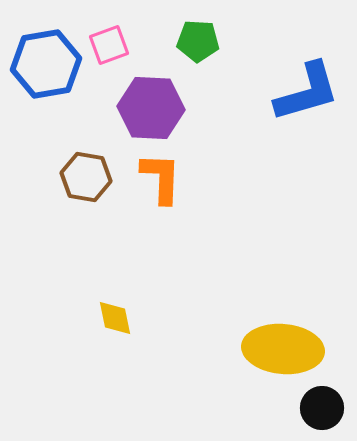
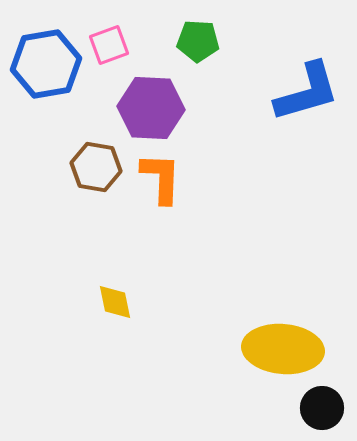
brown hexagon: moved 10 px right, 10 px up
yellow diamond: moved 16 px up
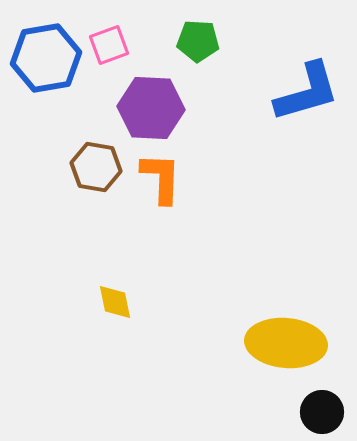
blue hexagon: moved 6 px up
yellow ellipse: moved 3 px right, 6 px up
black circle: moved 4 px down
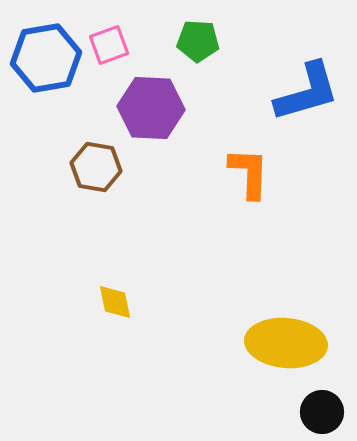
orange L-shape: moved 88 px right, 5 px up
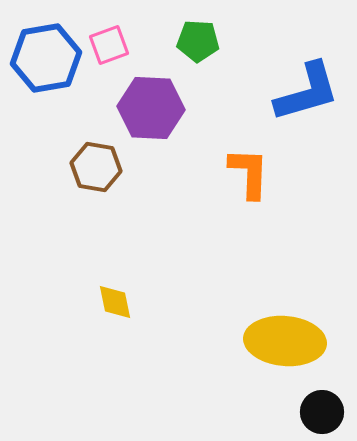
yellow ellipse: moved 1 px left, 2 px up
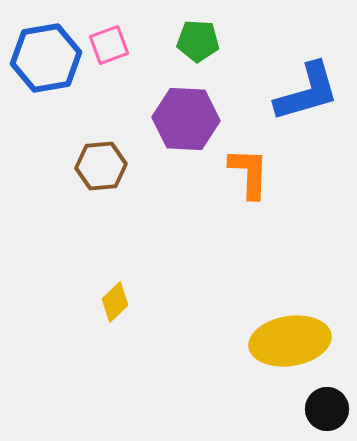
purple hexagon: moved 35 px right, 11 px down
brown hexagon: moved 5 px right, 1 px up; rotated 15 degrees counterclockwise
yellow diamond: rotated 57 degrees clockwise
yellow ellipse: moved 5 px right; rotated 14 degrees counterclockwise
black circle: moved 5 px right, 3 px up
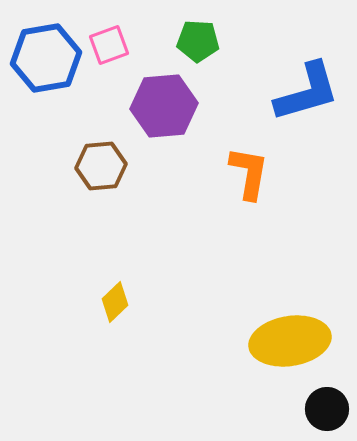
purple hexagon: moved 22 px left, 13 px up; rotated 8 degrees counterclockwise
orange L-shape: rotated 8 degrees clockwise
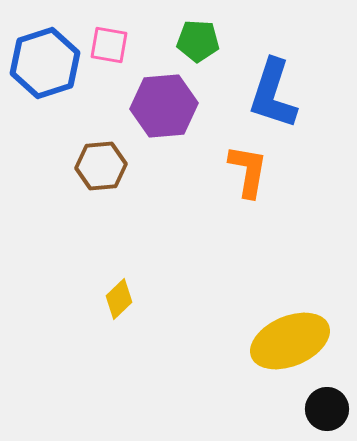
pink square: rotated 30 degrees clockwise
blue hexagon: moved 1 px left, 5 px down; rotated 8 degrees counterclockwise
blue L-shape: moved 34 px left, 2 px down; rotated 124 degrees clockwise
orange L-shape: moved 1 px left, 2 px up
yellow diamond: moved 4 px right, 3 px up
yellow ellipse: rotated 14 degrees counterclockwise
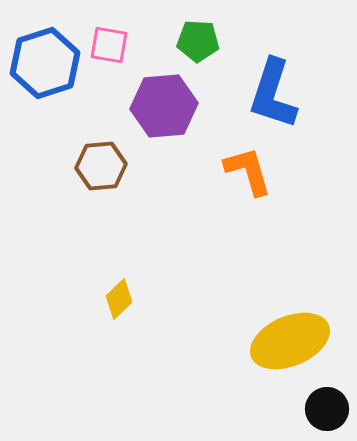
orange L-shape: rotated 26 degrees counterclockwise
